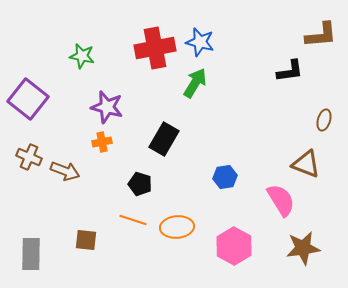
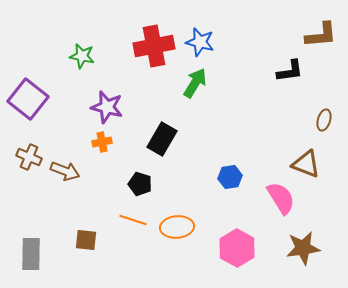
red cross: moved 1 px left, 2 px up
black rectangle: moved 2 px left
blue hexagon: moved 5 px right
pink semicircle: moved 2 px up
pink hexagon: moved 3 px right, 2 px down
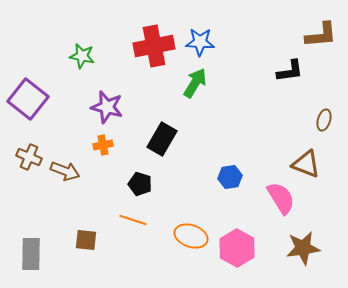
blue star: rotated 12 degrees counterclockwise
orange cross: moved 1 px right, 3 px down
orange ellipse: moved 14 px right, 9 px down; rotated 24 degrees clockwise
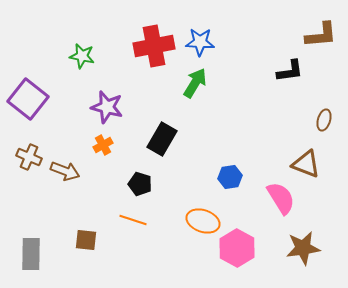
orange cross: rotated 18 degrees counterclockwise
orange ellipse: moved 12 px right, 15 px up
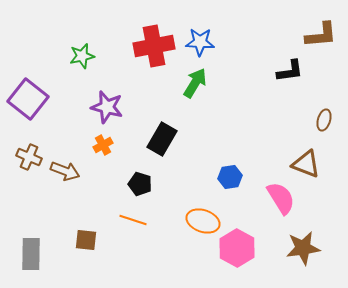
green star: rotated 25 degrees counterclockwise
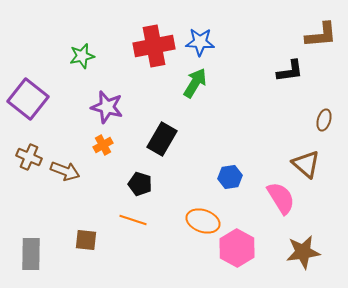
brown triangle: rotated 20 degrees clockwise
brown star: moved 4 px down
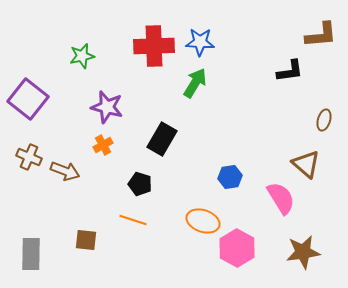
red cross: rotated 9 degrees clockwise
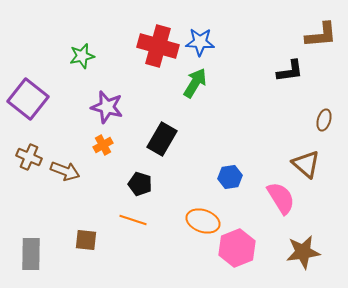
red cross: moved 4 px right; rotated 18 degrees clockwise
pink hexagon: rotated 9 degrees clockwise
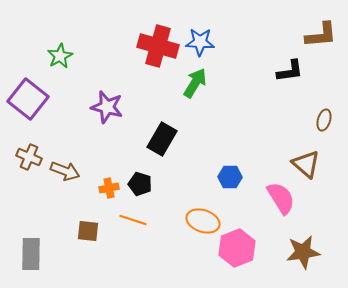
green star: moved 22 px left; rotated 15 degrees counterclockwise
orange cross: moved 6 px right, 43 px down; rotated 18 degrees clockwise
blue hexagon: rotated 10 degrees clockwise
brown square: moved 2 px right, 9 px up
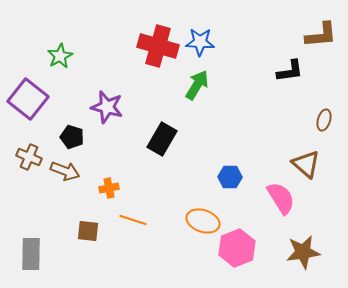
green arrow: moved 2 px right, 2 px down
black pentagon: moved 68 px left, 47 px up
